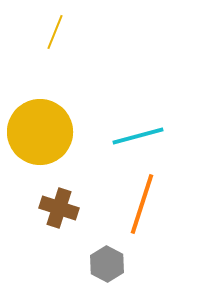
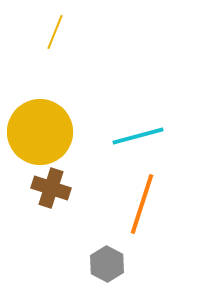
brown cross: moved 8 px left, 20 px up
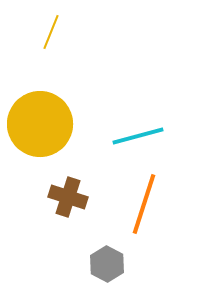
yellow line: moved 4 px left
yellow circle: moved 8 px up
brown cross: moved 17 px right, 9 px down
orange line: moved 2 px right
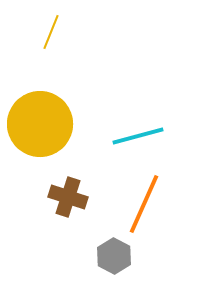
orange line: rotated 6 degrees clockwise
gray hexagon: moved 7 px right, 8 px up
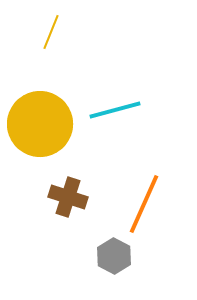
cyan line: moved 23 px left, 26 px up
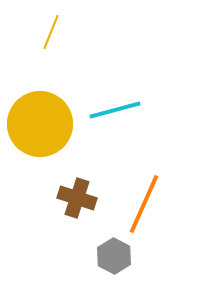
brown cross: moved 9 px right, 1 px down
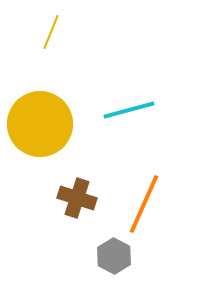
cyan line: moved 14 px right
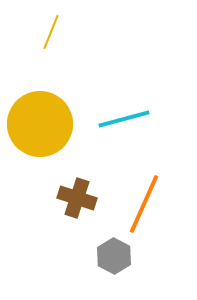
cyan line: moved 5 px left, 9 px down
